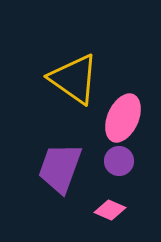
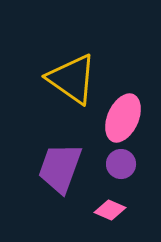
yellow triangle: moved 2 px left
purple circle: moved 2 px right, 3 px down
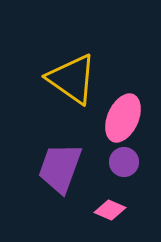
purple circle: moved 3 px right, 2 px up
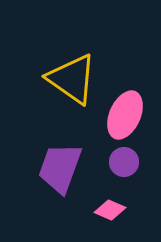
pink ellipse: moved 2 px right, 3 px up
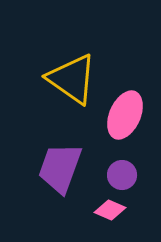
purple circle: moved 2 px left, 13 px down
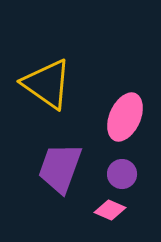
yellow triangle: moved 25 px left, 5 px down
pink ellipse: moved 2 px down
purple circle: moved 1 px up
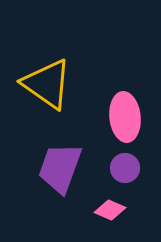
pink ellipse: rotated 30 degrees counterclockwise
purple circle: moved 3 px right, 6 px up
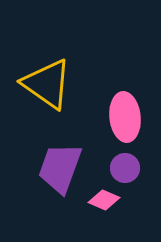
pink diamond: moved 6 px left, 10 px up
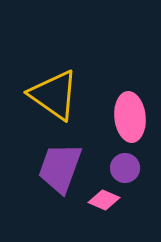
yellow triangle: moved 7 px right, 11 px down
pink ellipse: moved 5 px right
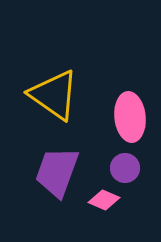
purple trapezoid: moved 3 px left, 4 px down
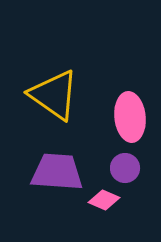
purple trapezoid: rotated 74 degrees clockwise
